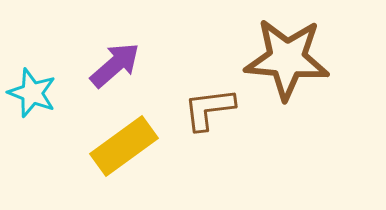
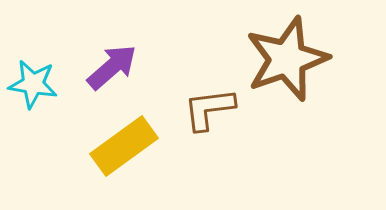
brown star: rotated 24 degrees counterclockwise
purple arrow: moved 3 px left, 2 px down
cyan star: moved 1 px right, 9 px up; rotated 12 degrees counterclockwise
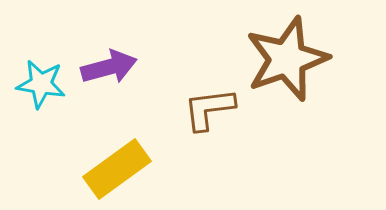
purple arrow: moved 3 px left; rotated 26 degrees clockwise
cyan star: moved 8 px right
yellow rectangle: moved 7 px left, 23 px down
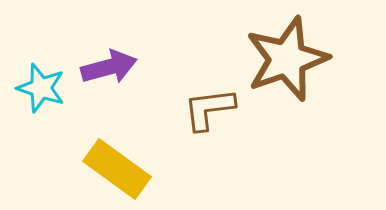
cyan star: moved 4 px down; rotated 9 degrees clockwise
yellow rectangle: rotated 72 degrees clockwise
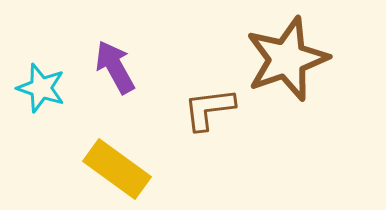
purple arrow: moved 6 px right; rotated 104 degrees counterclockwise
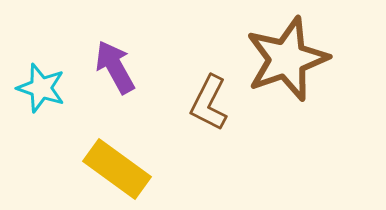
brown L-shape: moved 6 px up; rotated 56 degrees counterclockwise
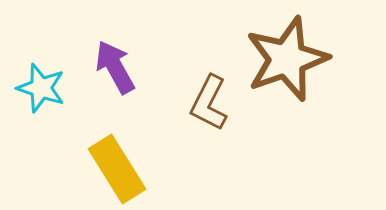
yellow rectangle: rotated 22 degrees clockwise
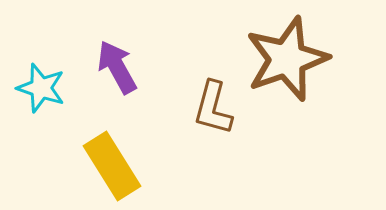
purple arrow: moved 2 px right
brown L-shape: moved 4 px right, 5 px down; rotated 12 degrees counterclockwise
yellow rectangle: moved 5 px left, 3 px up
